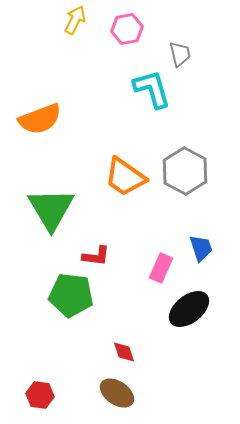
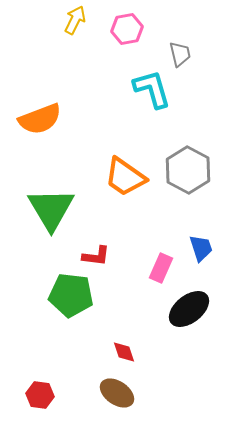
gray hexagon: moved 3 px right, 1 px up
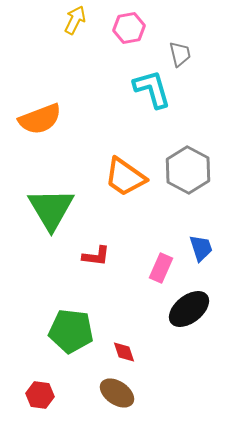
pink hexagon: moved 2 px right, 1 px up
green pentagon: moved 36 px down
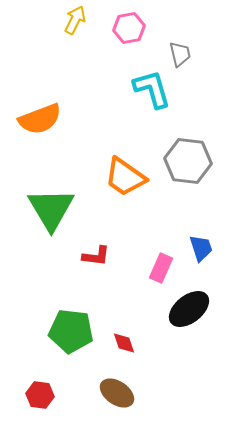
gray hexagon: moved 9 px up; rotated 21 degrees counterclockwise
red diamond: moved 9 px up
